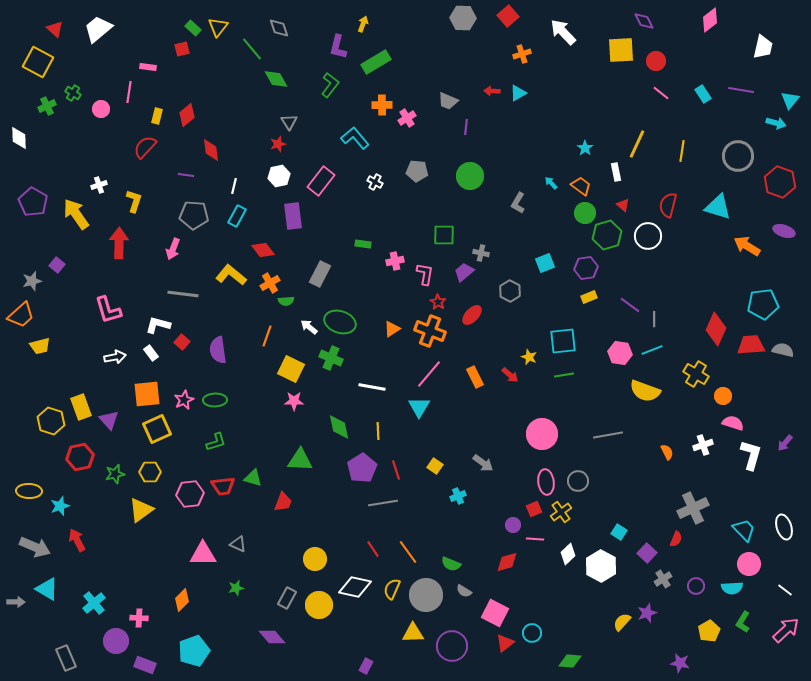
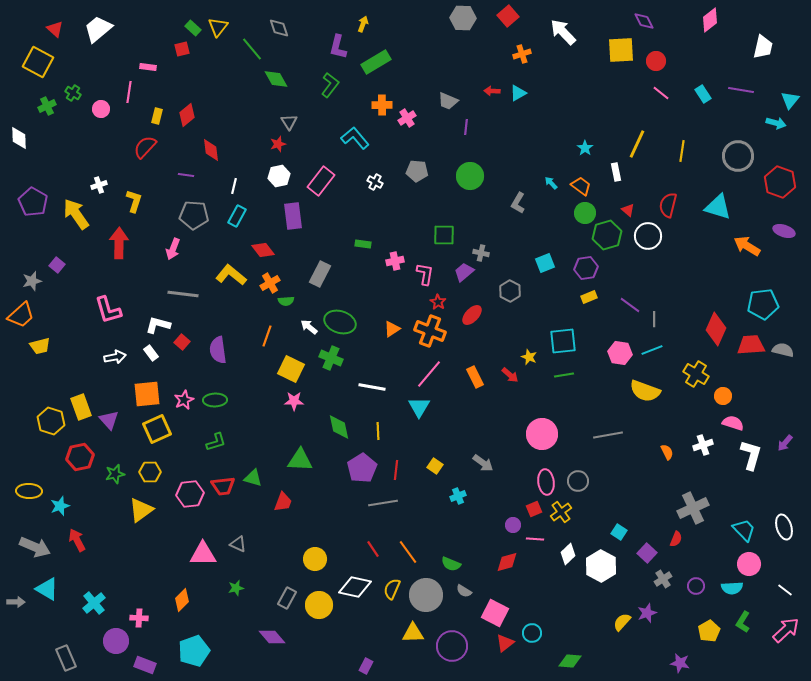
red triangle at (623, 205): moved 5 px right, 5 px down
red line at (396, 470): rotated 24 degrees clockwise
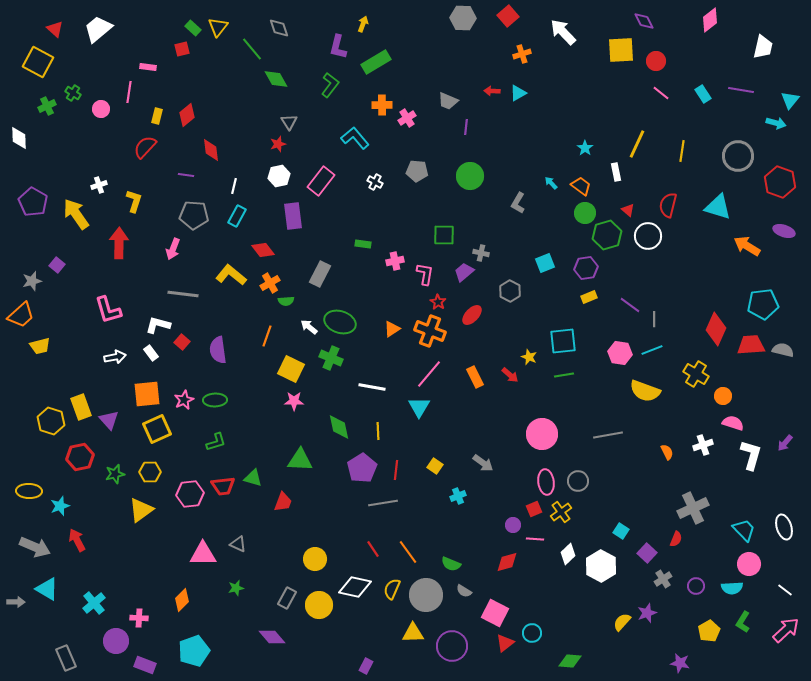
cyan square at (619, 532): moved 2 px right, 1 px up
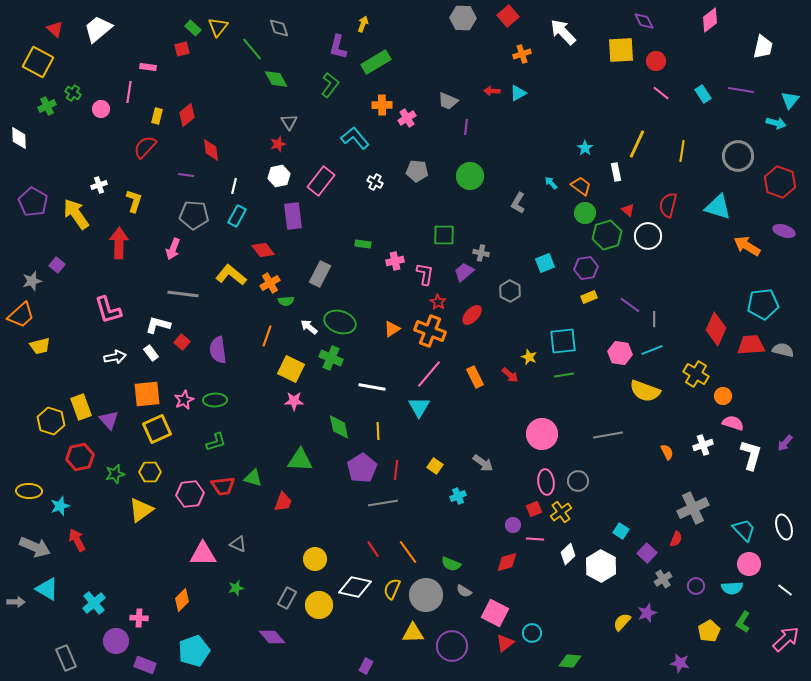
pink arrow at (786, 630): moved 9 px down
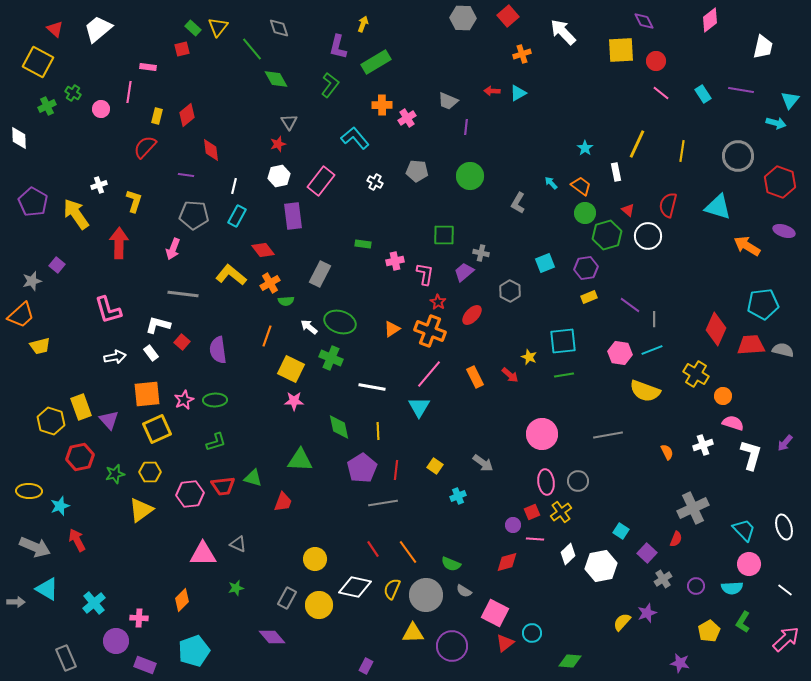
red square at (534, 509): moved 2 px left, 3 px down
white hexagon at (601, 566): rotated 20 degrees clockwise
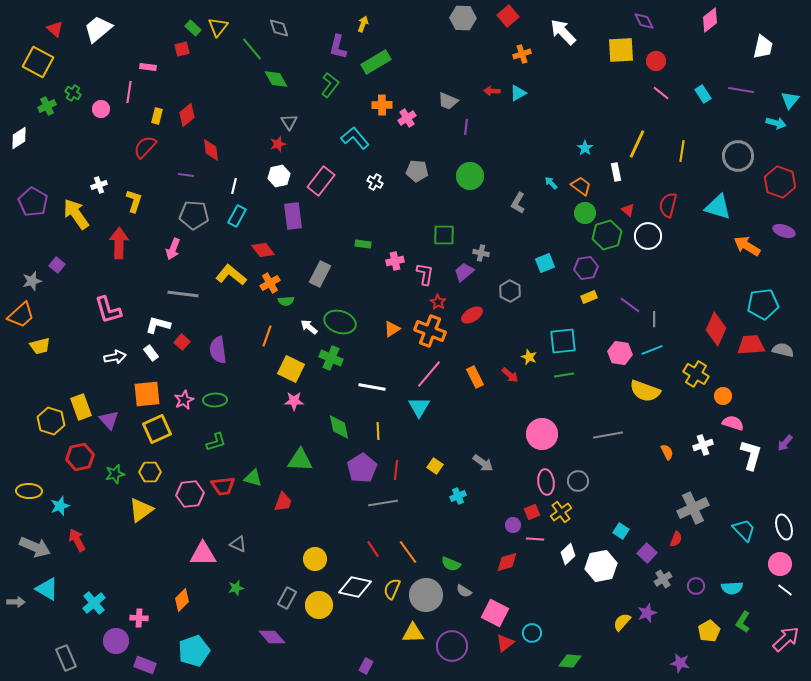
white diamond at (19, 138): rotated 60 degrees clockwise
red ellipse at (472, 315): rotated 15 degrees clockwise
pink circle at (749, 564): moved 31 px right
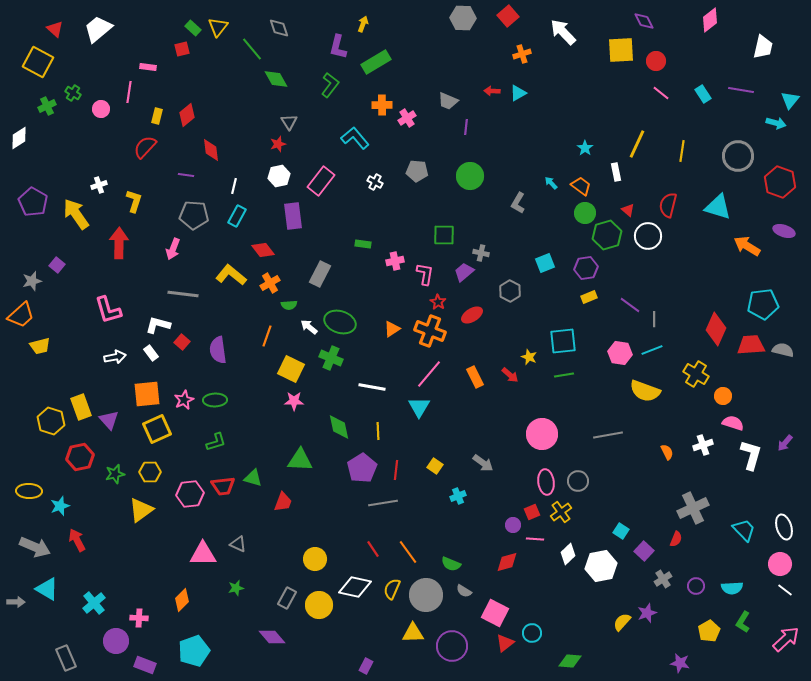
green semicircle at (286, 301): moved 3 px right, 4 px down
purple square at (647, 553): moved 3 px left, 2 px up
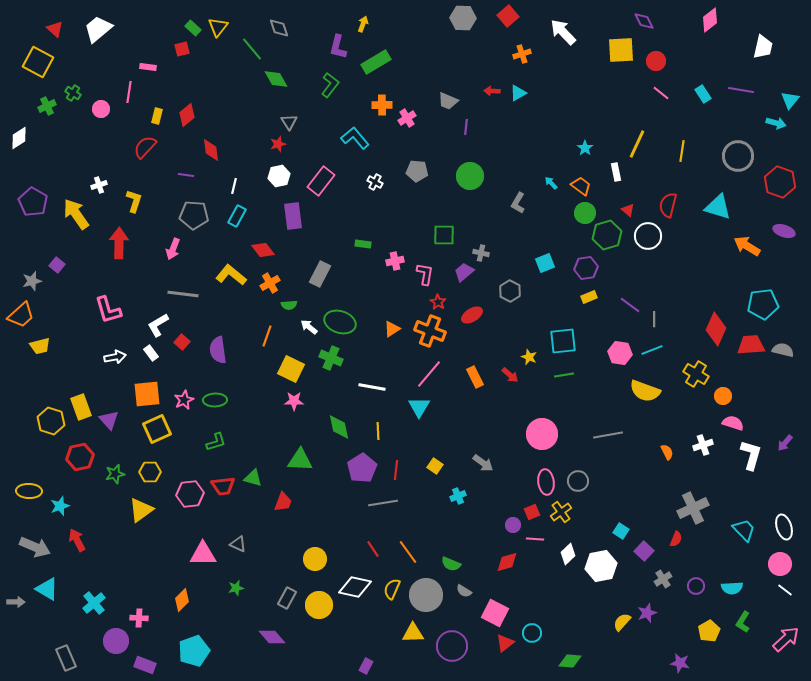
white L-shape at (158, 325): rotated 45 degrees counterclockwise
